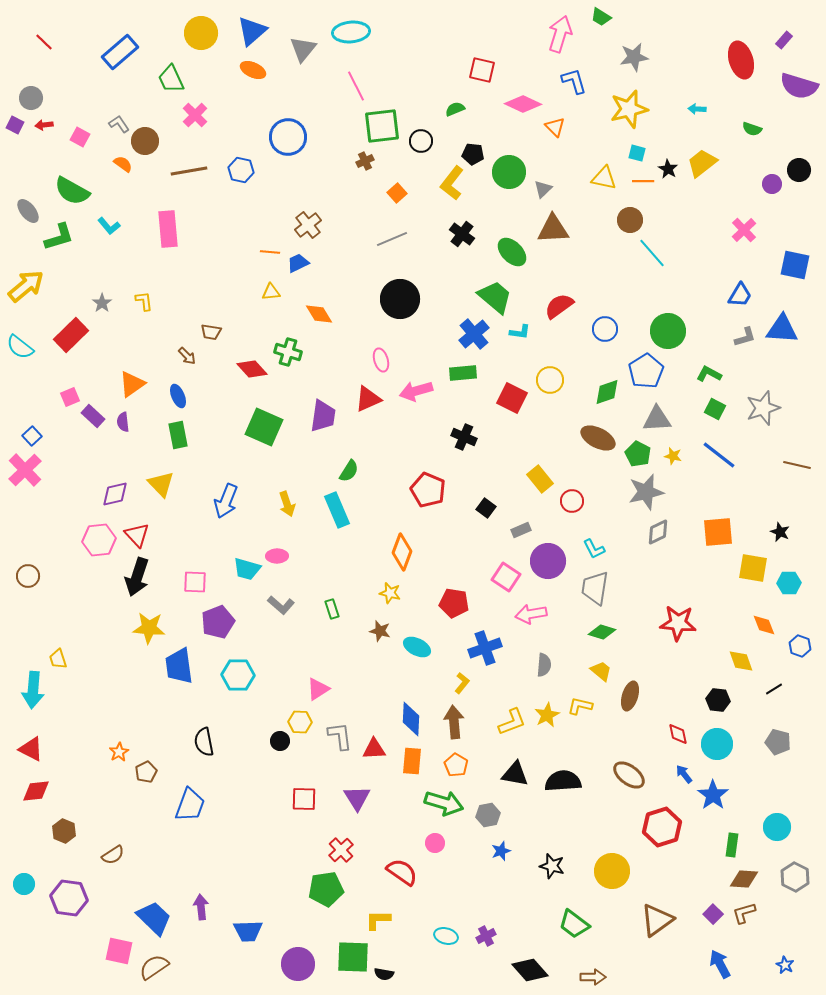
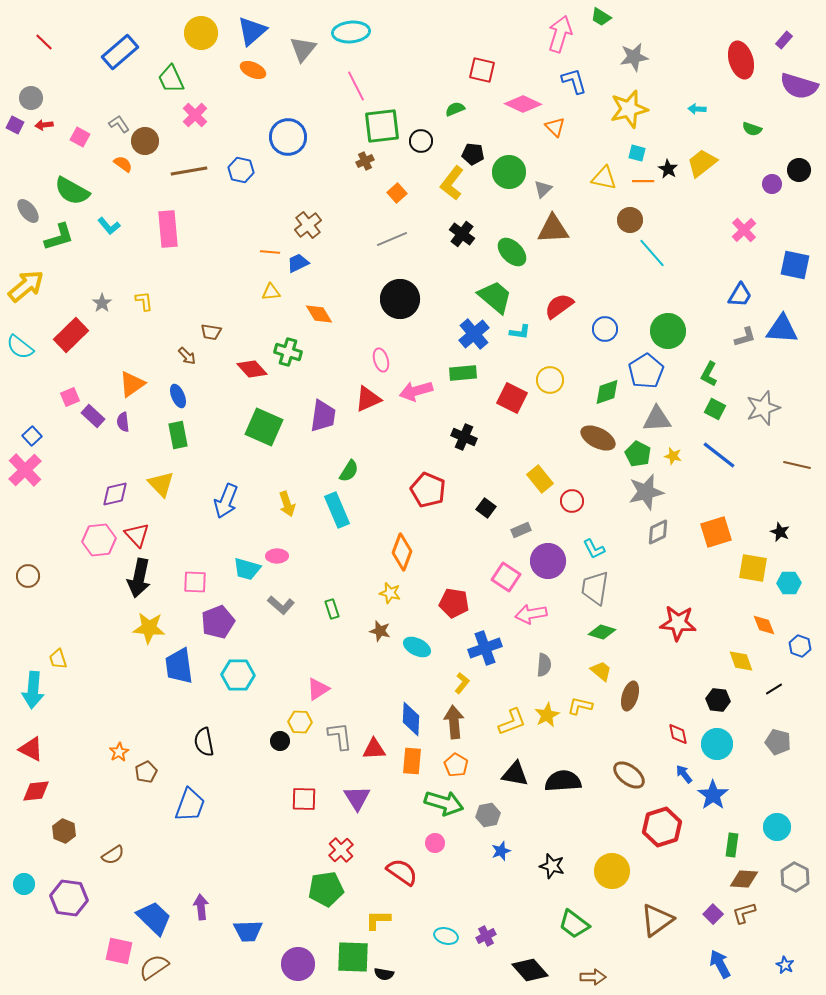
green L-shape at (709, 374): rotated 90 degrees counterclockwise
orange square at (718, 532): moved 2 px left; rotated 12 degrees counterclockwise
black arrow at (137, 577): moved 2 px right, 1 px down; rotated 6 degrees counterclockwise
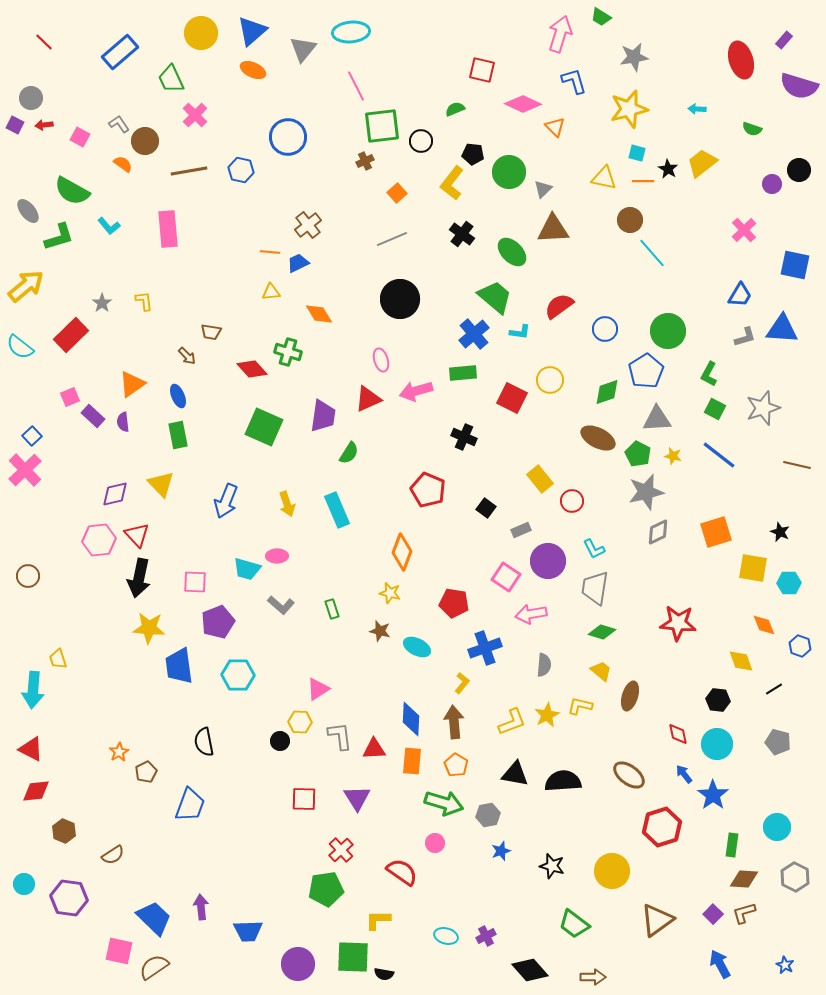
green semicircle at (349, 471): moved 18 px up
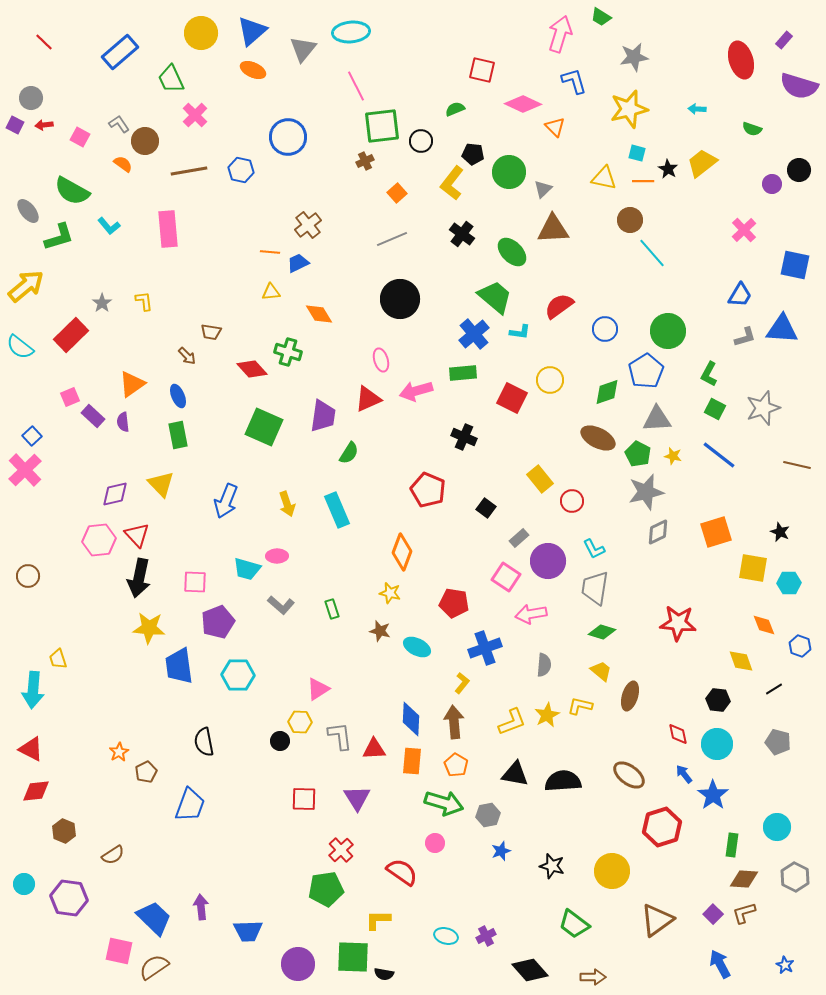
gray rectangle at (521, 530): moved 2 px left, 8 px down; rotated 18 degrees counterclockwise
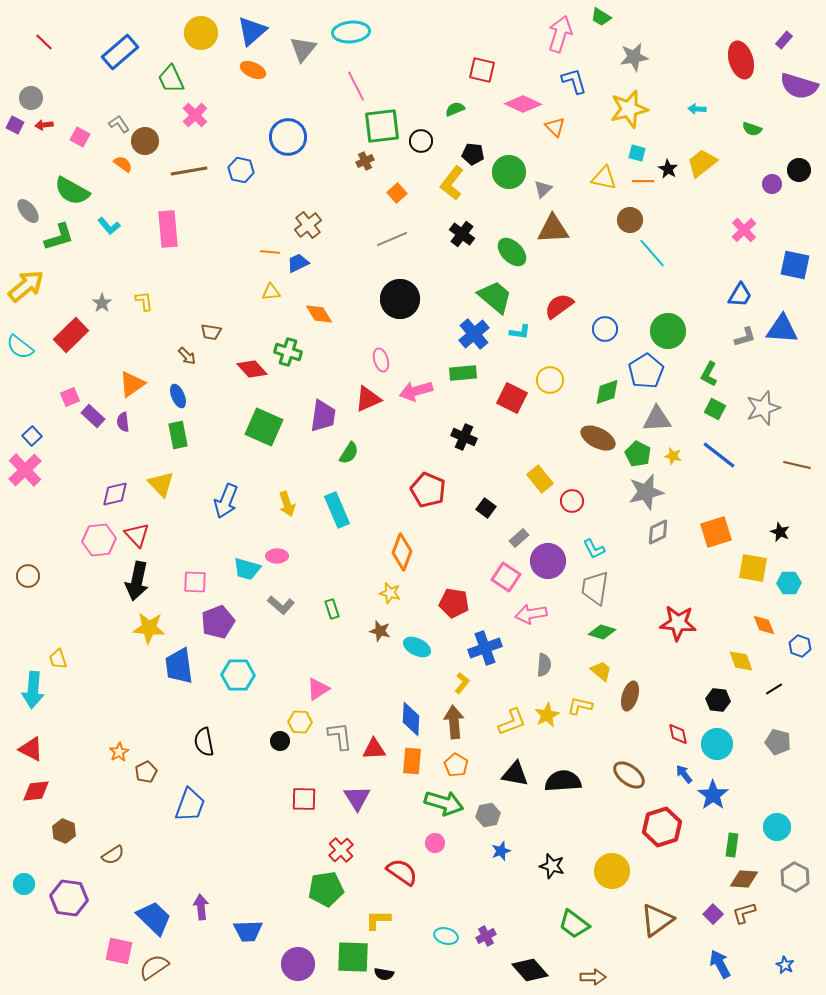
black arrow at (139, 578): moved 2 px left, 3 px down
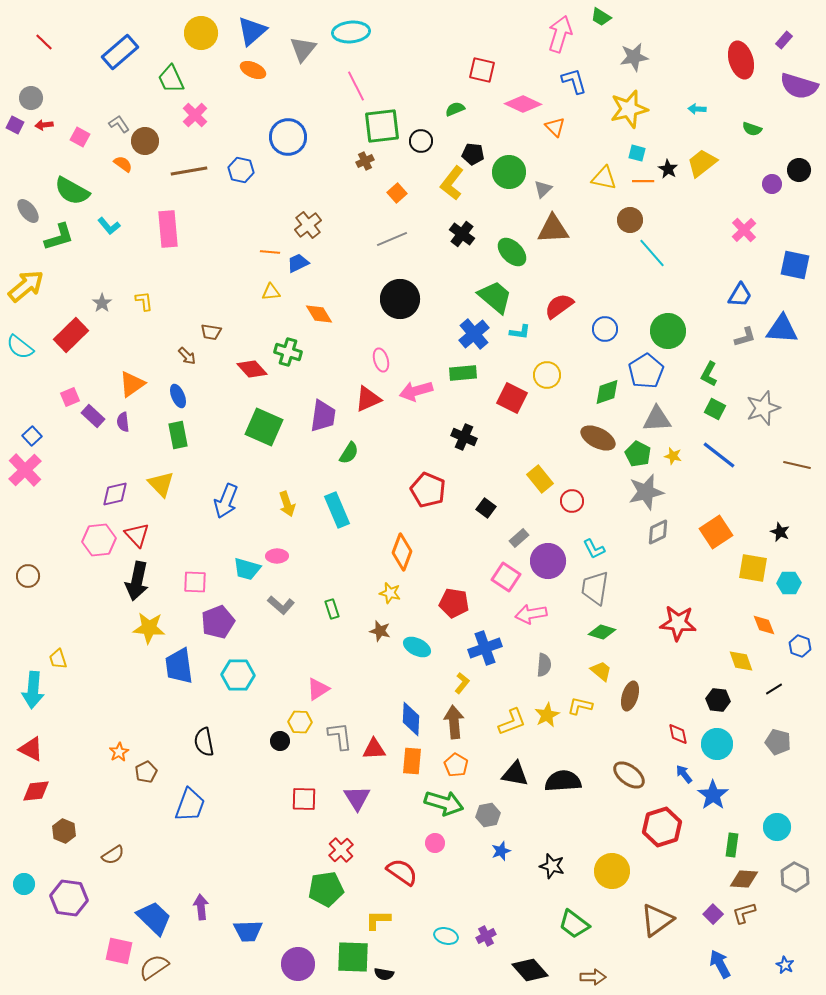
yellow circle at (550, 380): moved 3 px left, 5 px up
orange square at (716, 532): rotated 16 degrees counterclockwise
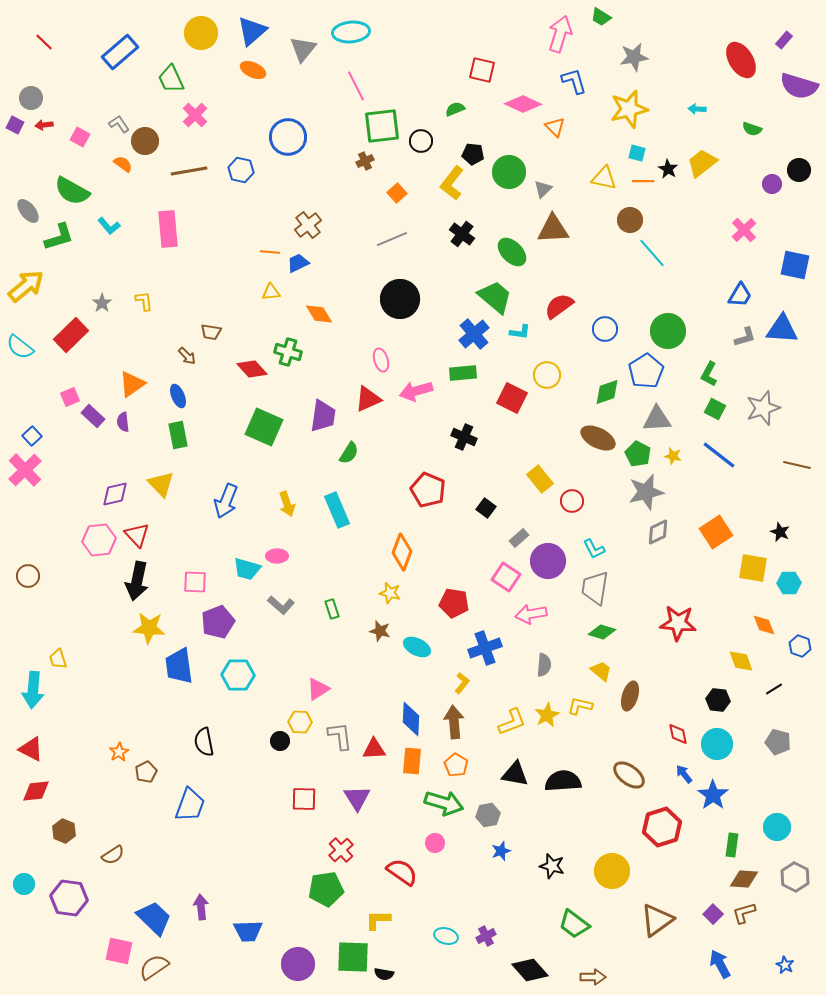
red ellipse at (741, 60): rotated 15 degrees counterclockwise
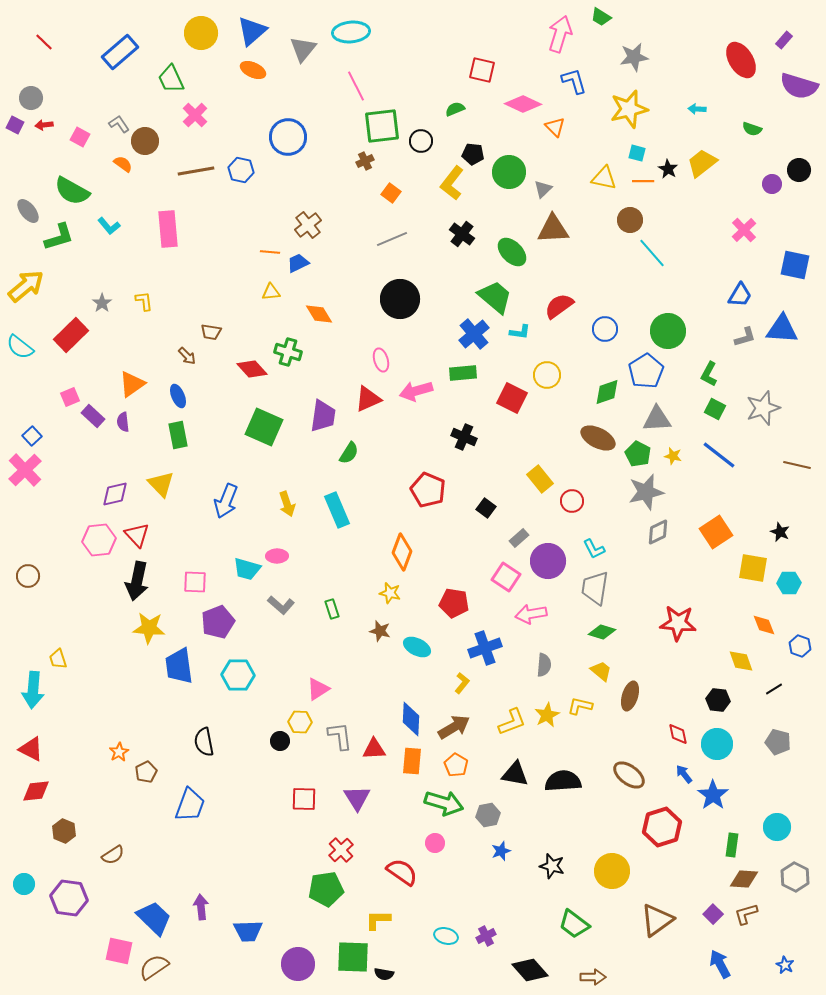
brown line at (189, 171): moved 7 px right
orange square at (397, 193): moved 6 px left; rotated 12 degrees counterclockwise
brown arrow at (454, 722): moved 5 px down; rotated 64 degrees clockwise
brown L-shape at (744, 913): moved 2 px right, 1 px down
